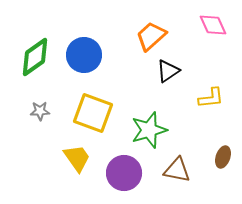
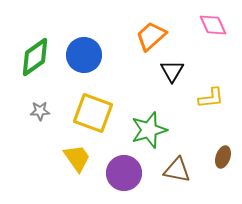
black triangle: moved 4 px right; rotated 25 degrees counterclockwise
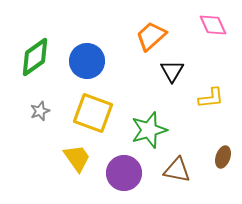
blue circle: moved 3 px right, 6 px down
gray star: rotated 18 degrees counterclockwise
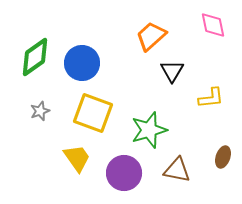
pink diamond: rotated 12 degrees clockwise
blue circle: moved 5 px left, 2 px down
